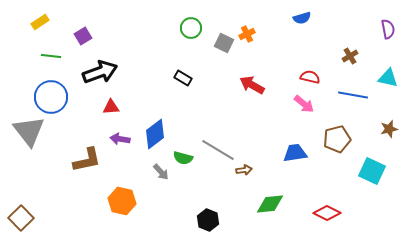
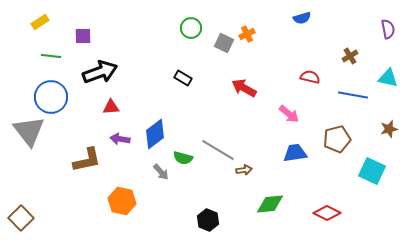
purple square: rotated 30 degrees clockwise
red arrow: moved 8 px left, 3 px down
pink arrow: moved 15 px left, 10 px down
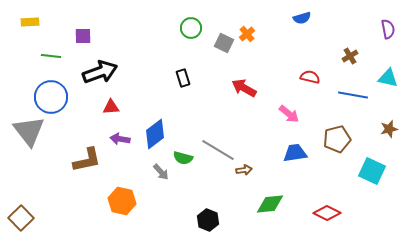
yellow rectangle: moved 10 px left; rotated 30 degrees clockwise
orange cross: rotated 14 degrees counterclockwise
black rectangle: rotated 42 degrees clockwise
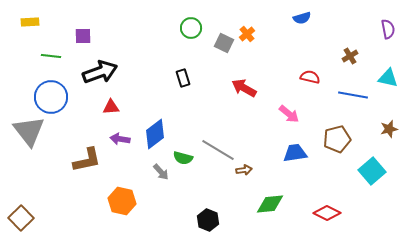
cyan square: rotated 24 degrees clockwise
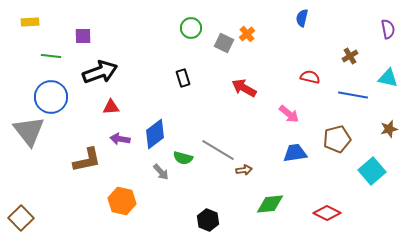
blue semicircle: rotated 120 degrees clockwise
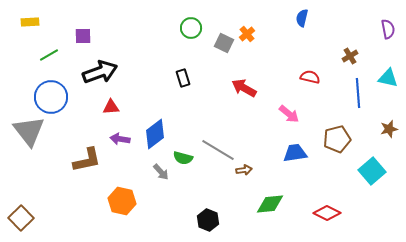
green line: moved 2 px left, 1 px up; rotated 36 degrees counterclockwise
blue line: moved 5 px right, 2 px up; rotated 76 degrees clockwise
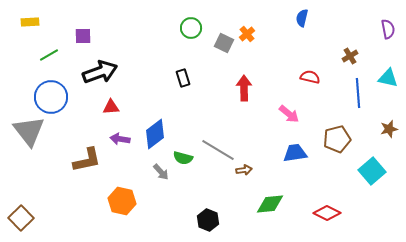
red arrow: rotated 60 degrees clockwise
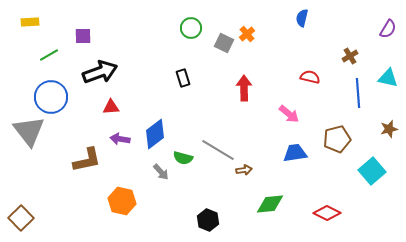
purple semicircle: rotated 42 degrees clockwise
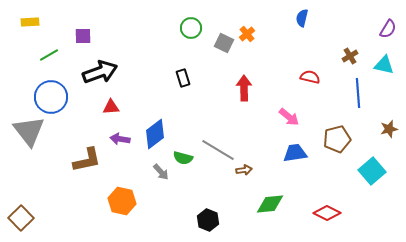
cyan triangle: moved 4 px left, 13 px up
pink arrow: moved 3 px down
